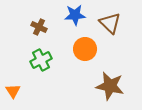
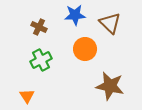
orange triangle: moved 14 px right, 5 px down
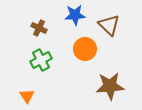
brown triangle: moved 1 px left, 2 px down
brown cross: moved 1 px down
brown star: rotated 16 degrees counterclockwise
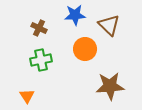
green cross: rotated 15 degrees clockwise
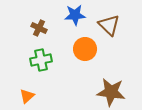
brown star: moved 1 px right, 6 px down; rotated 12 degrees clockwise
orange triangle: rotated 21 degrees clockwise
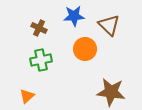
blue star: moved 1 px left, 1 px down
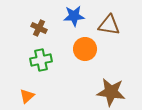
brown triangle: rotated 35 degrees counterclockwise
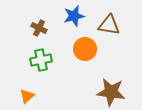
blue star: rotated 10 degrees counterclockwise
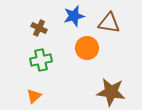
brown triangle: moved 2 px up
orange circle: moved 2 px right, 1 px up
orange triangle: moved 7 px right
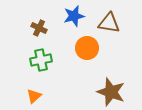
brown star: rotated 12 degrees clockwise
